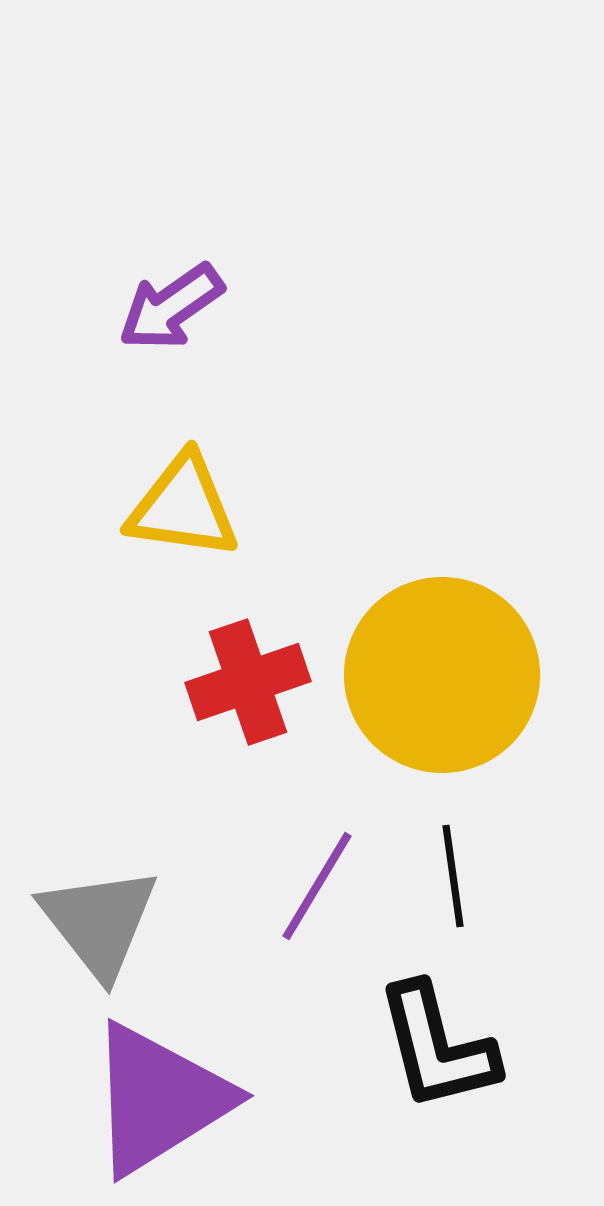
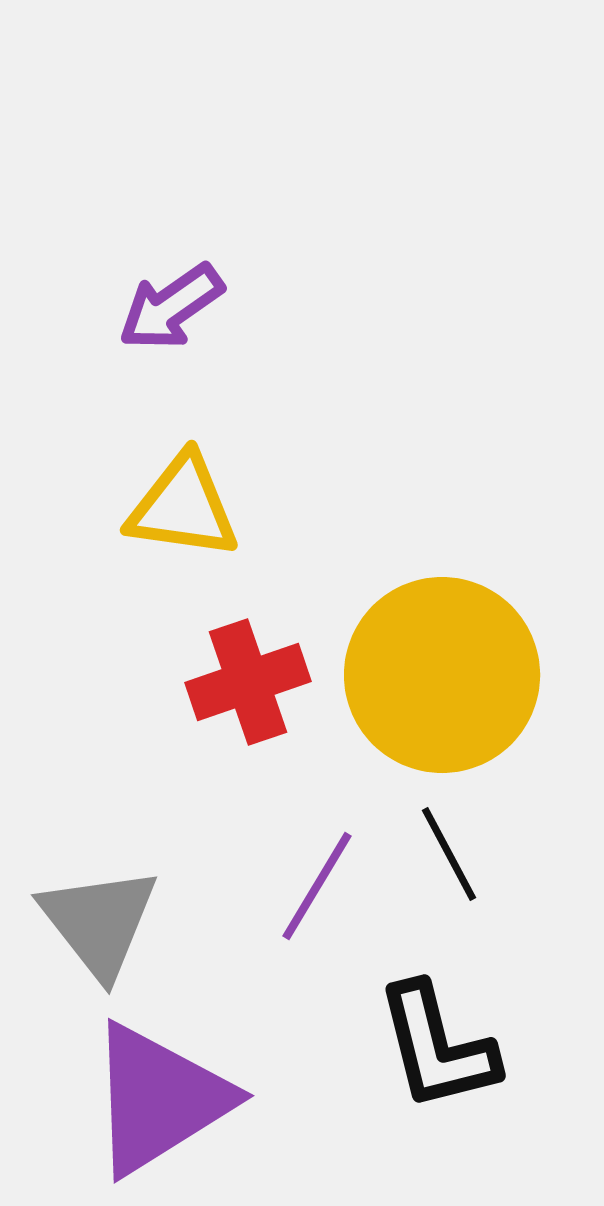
black line: moved 4 px left, 22 px up; rotated 20 degrees counterclockwise
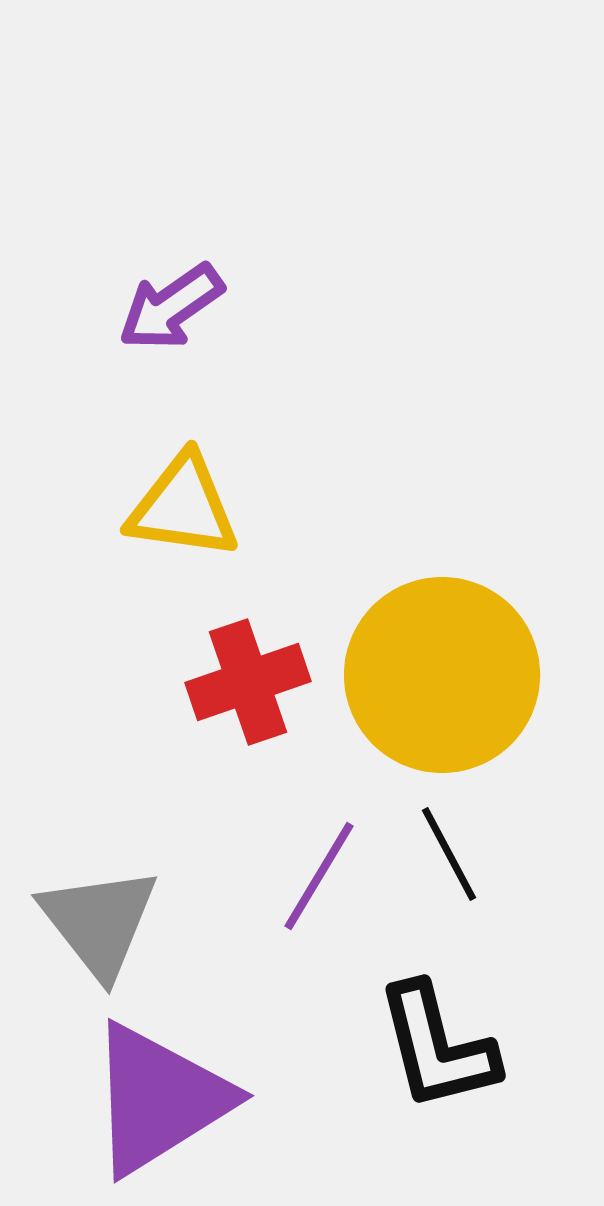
purple line: moved 2 px right, 10 px up
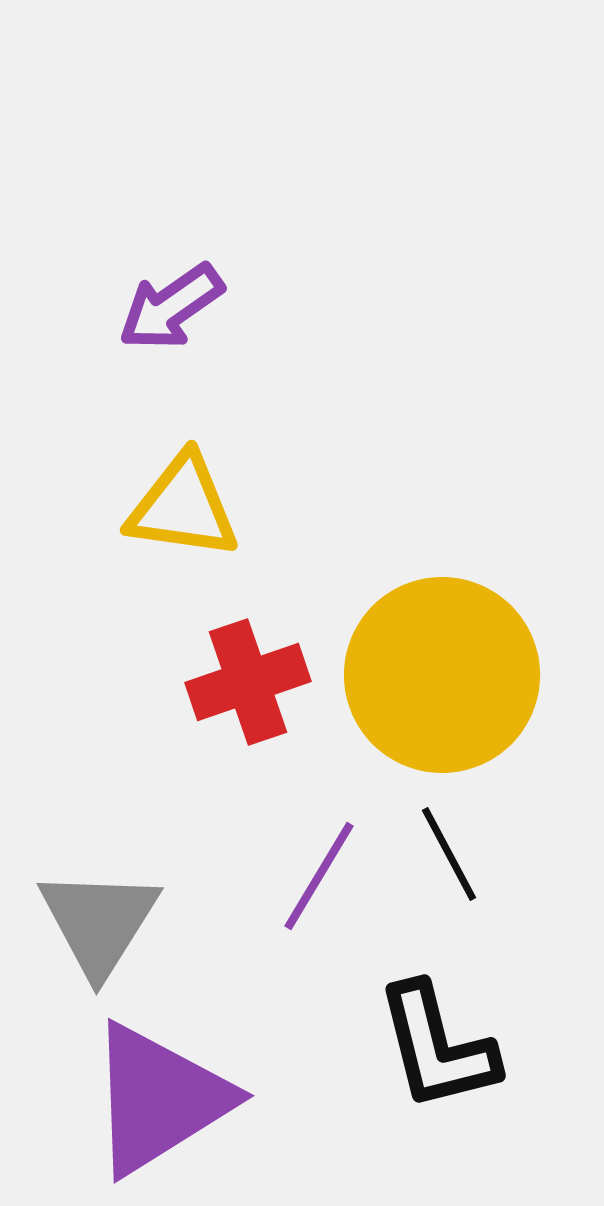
gray triangle: rotated 10 degrees clockwise
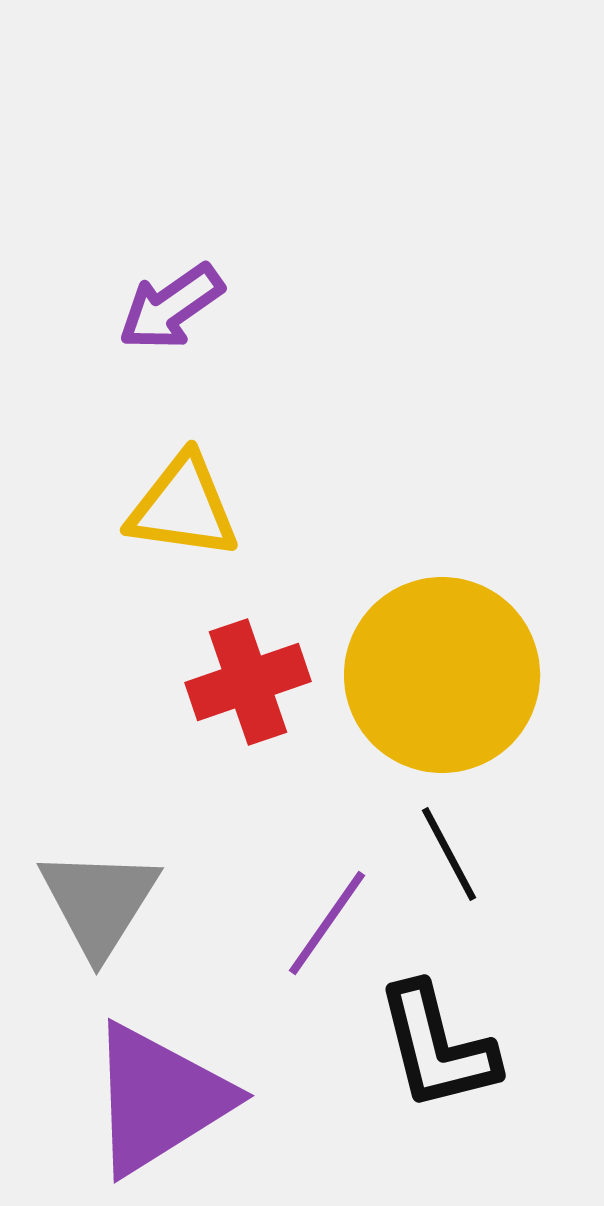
purple line: moved 8 px right, 47 px down; rotated 4 degrees clockwise
gray triangle: moved 20 px up
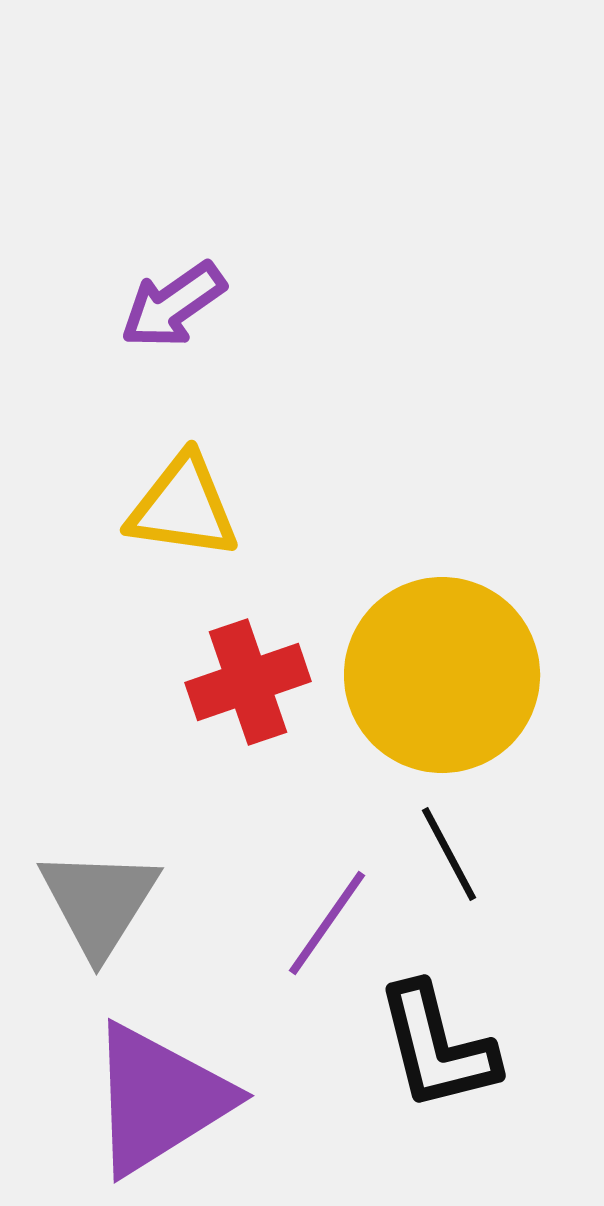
purple arrow: moved 2 px right, 2 px up
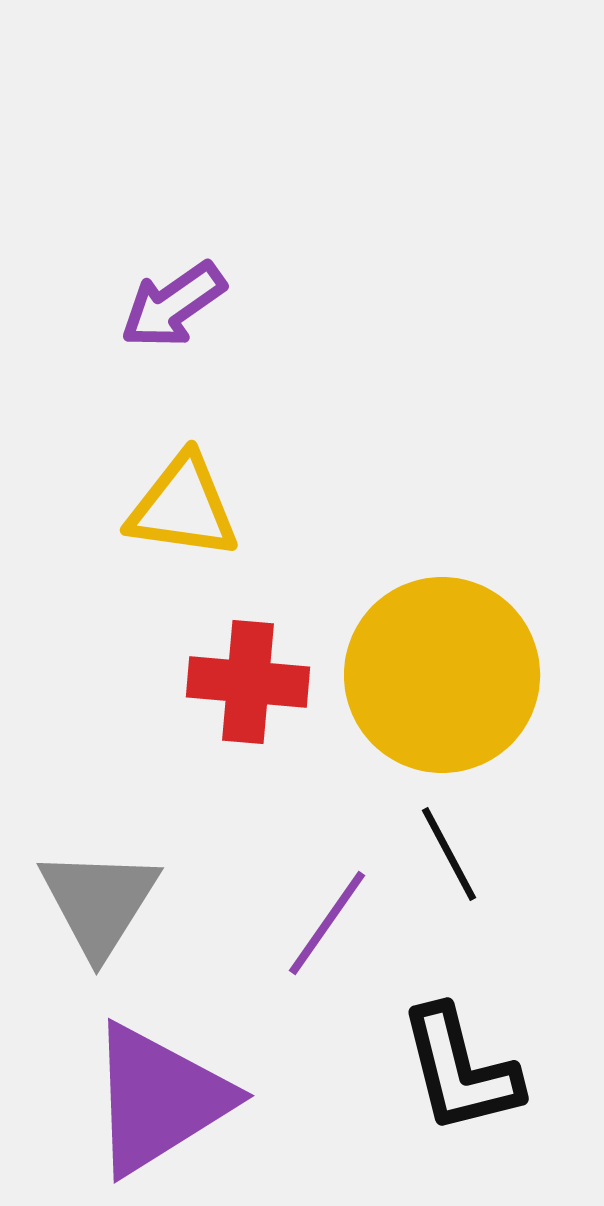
red cross: rotated 24 degrees clockwise
black L-shape: moved 23 px right, 23 px down
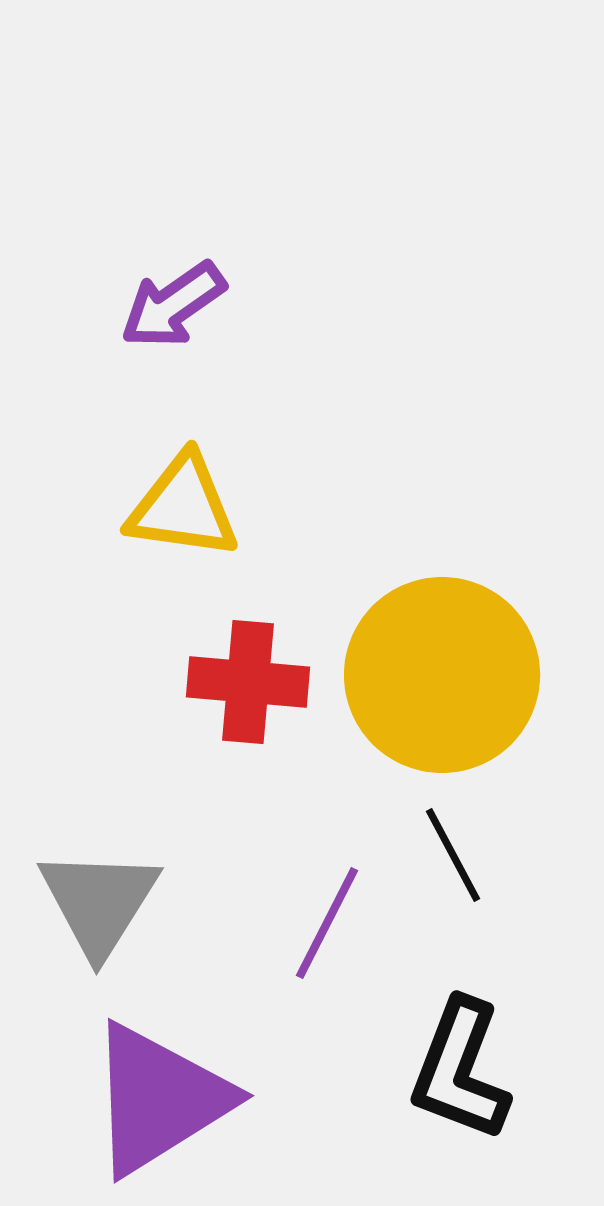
black line: moved 4 px right, 1 px down
purple line: rotated 8 degrees counterclockwise
black L-shape: rotated 35 degrees clockwise
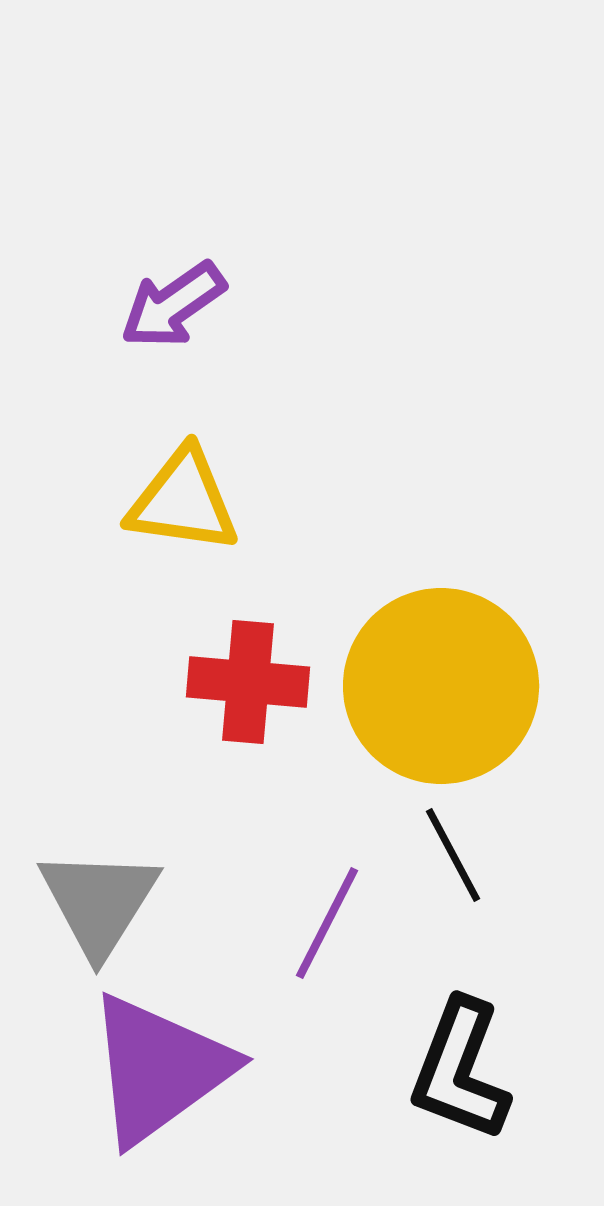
yellow triangle: moved 6 px up
yellow circle: moved 1 px left, 11 px down
purple triangle: moved 30 px up; rotated 4 degrees counterclockwise
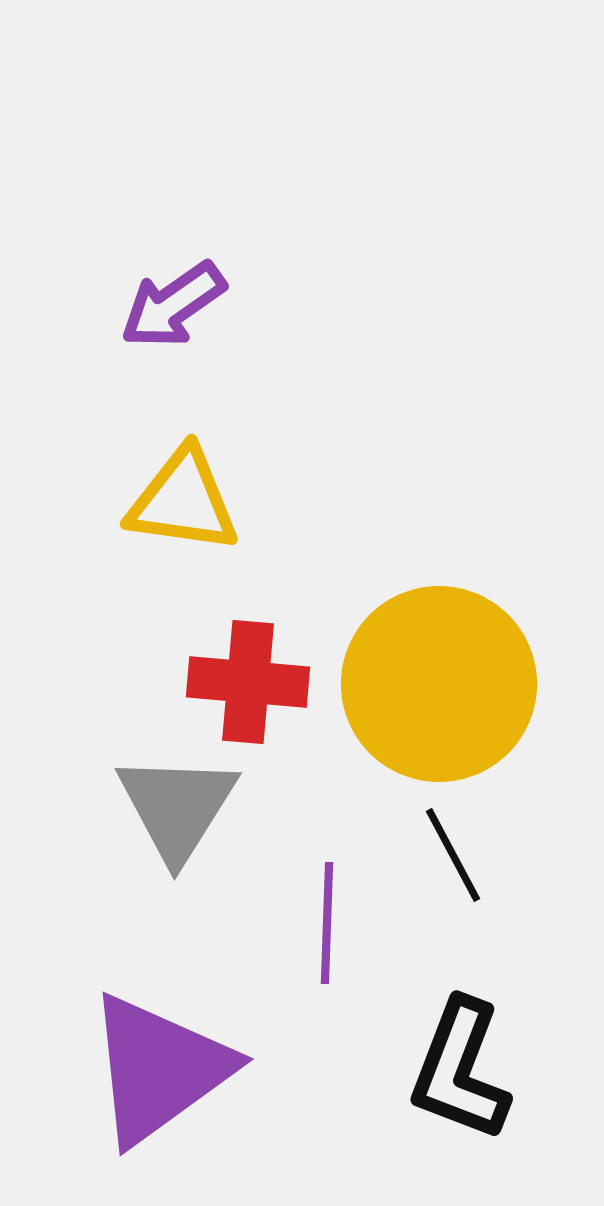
yellow circle: moved 2 px left, 2 px up
gray triangle: moved 78 px right, 95 px up
purple line: rotated 25 degrees counterclockwise
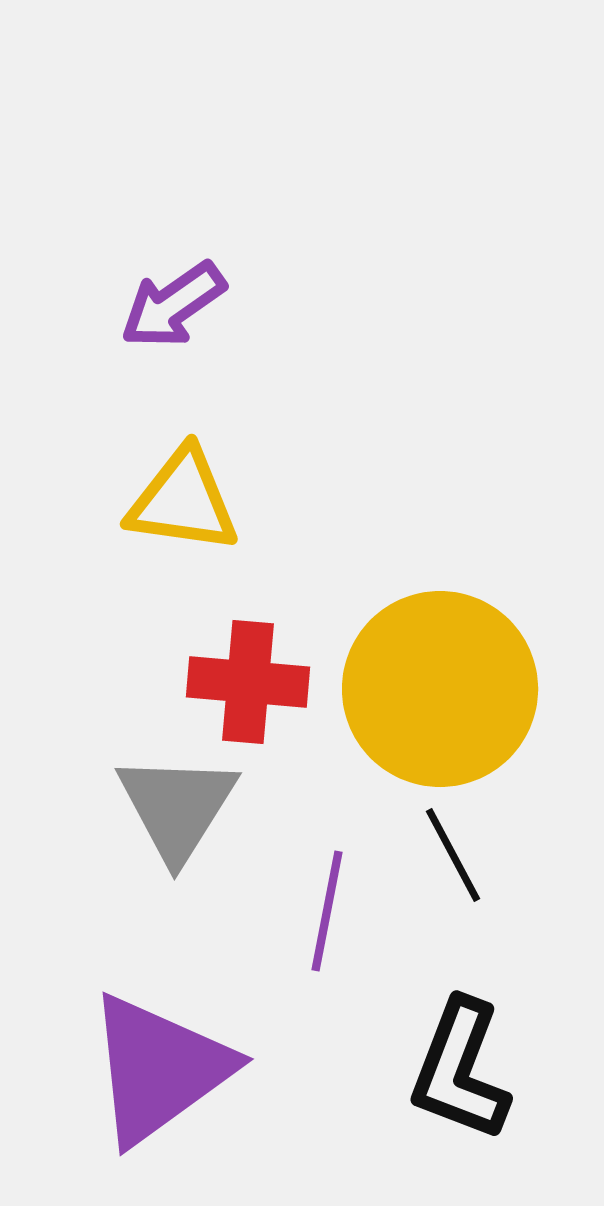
yellow circle: moved 1 px right, 5 px down
purple line: moved 12 px up; rotated 9 degrees clockwise
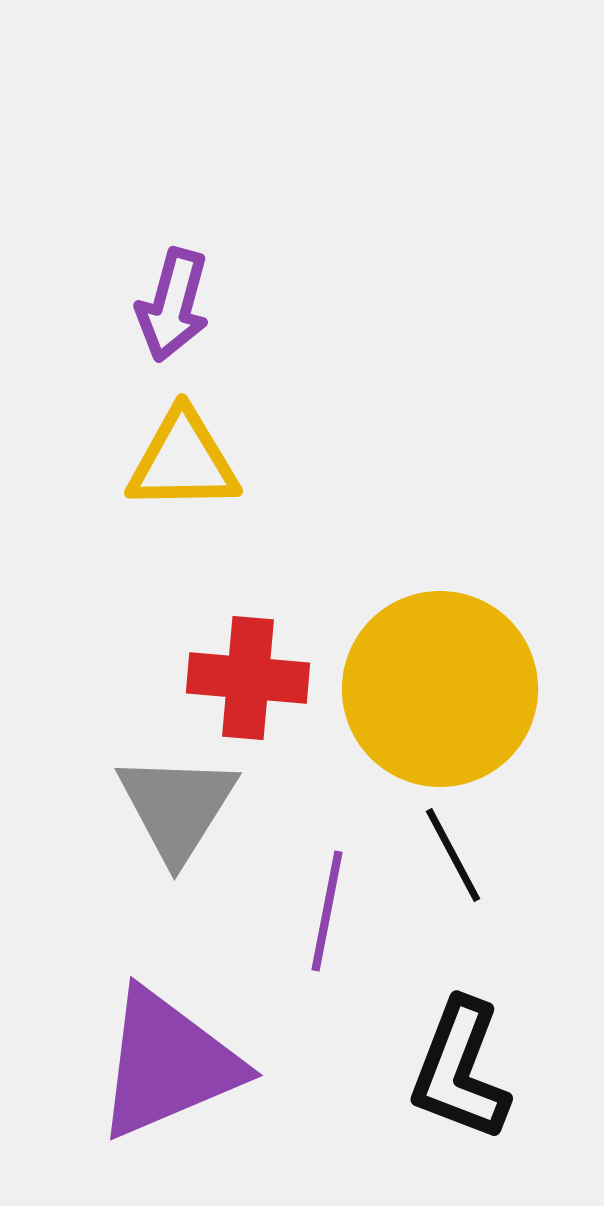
purple arrow: rotated 40 degrees counterclockwise
yellow triangle: moved 40 px up; rotated 9 degrees counterclockwise
red cross: moved 4 px up
purple triangle: moved 9 px right, 5 px up; rotated 13 degrees clockwise
